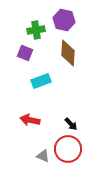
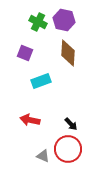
green cross: moved 2 px right, 8 px up; rotated 36 degrees clockwise
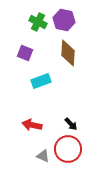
red arrow: moved 2 px right, 5 px down
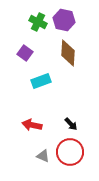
purple square: rotated 14 degrees clockwise
red circle: moved 2 px right, 3 px down
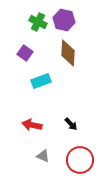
red circle: moved 10 px right, 8 px down
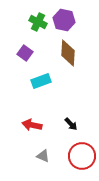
red circle: moved 2 px right, 4 px up
